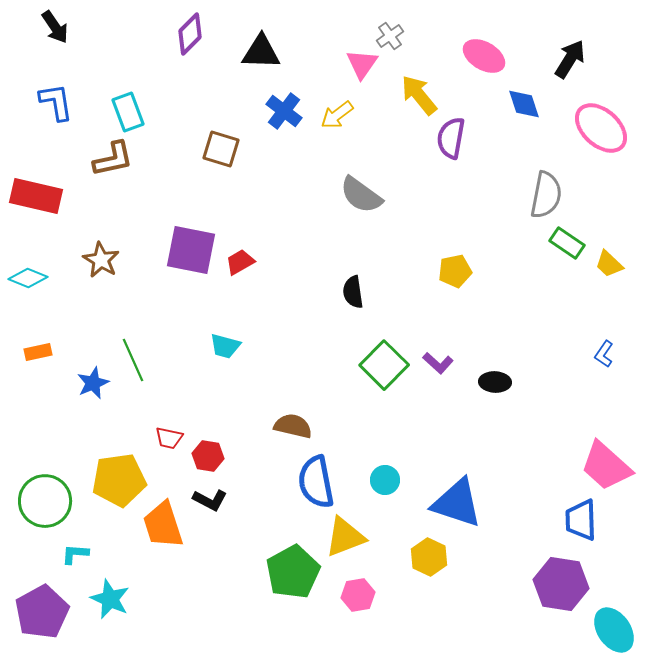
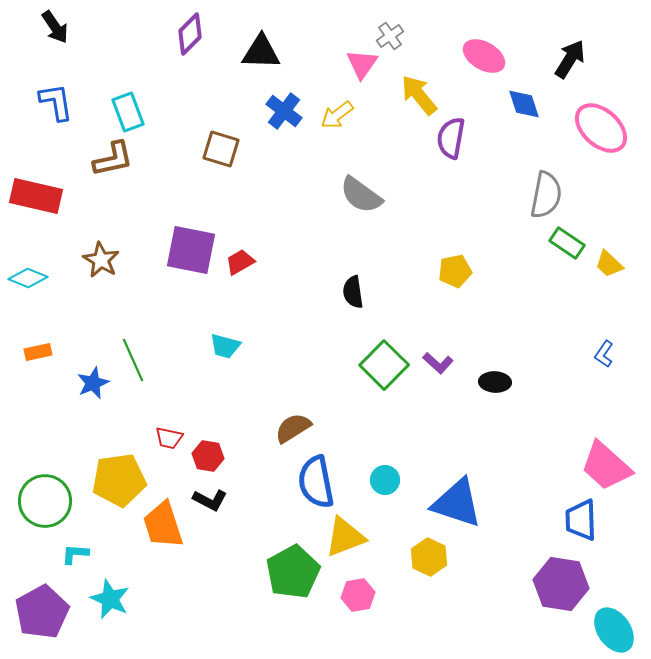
brown semicircle at (293, 426): moved 2 px down; rotated 45 degrees counterclockwise
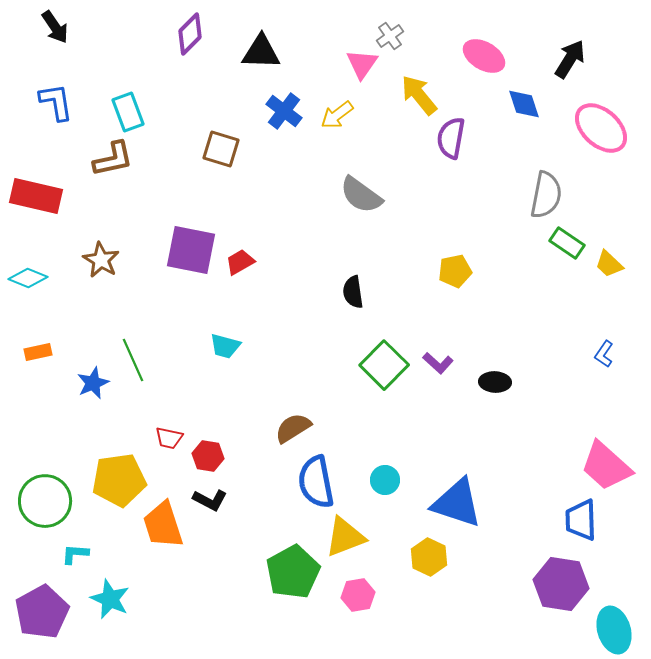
cyan ellipse at (614, 630): rotated 18 degrees clockwise
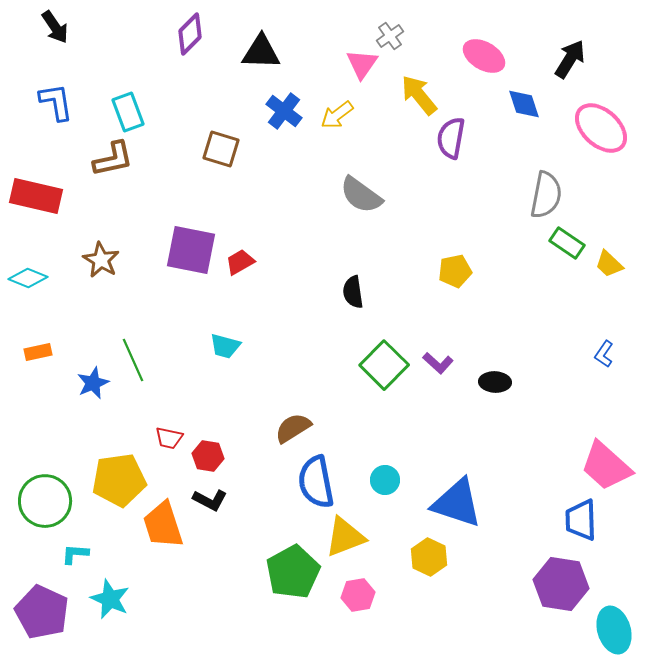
purple pentagon at (42, 612): rotated 18 degrees counterclockwise
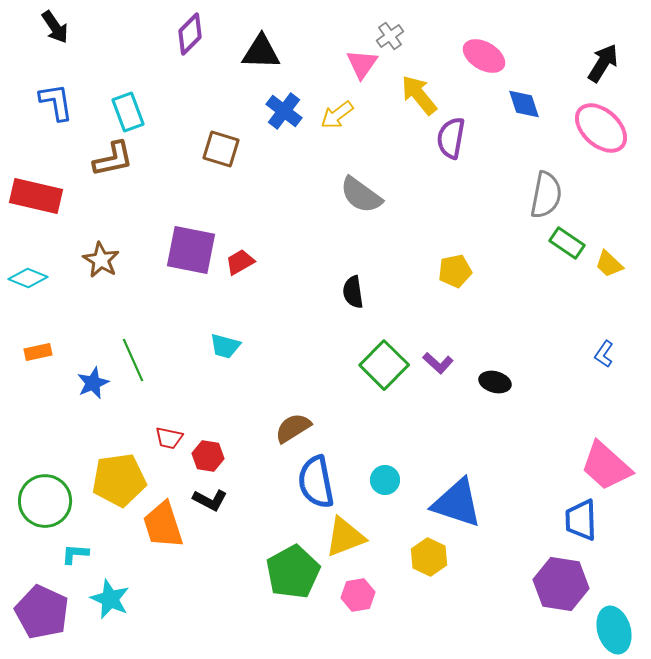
black arrow at (570, 59): moved 33 px right, 4 px down
black ellipse at (495, 382): rotated 12 degrees clockwise
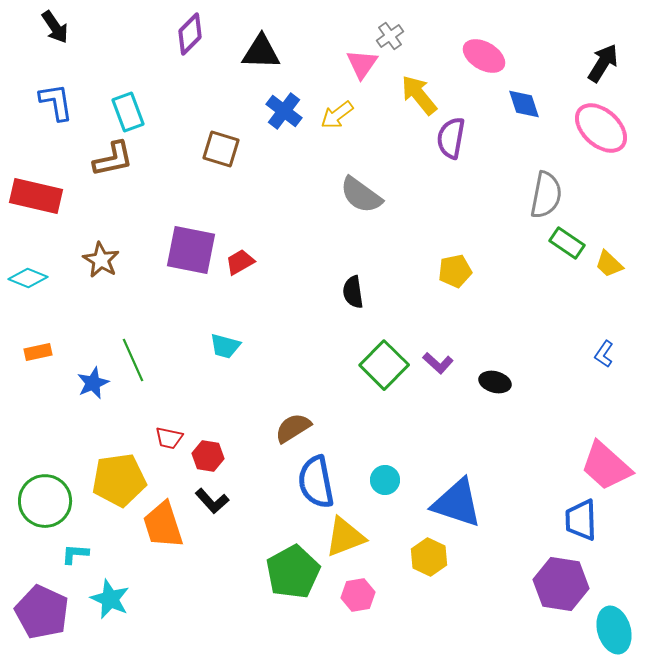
black L-shape at (210, 500): moved 2 px right, 1 px down; rotated 20 degrees clockwise
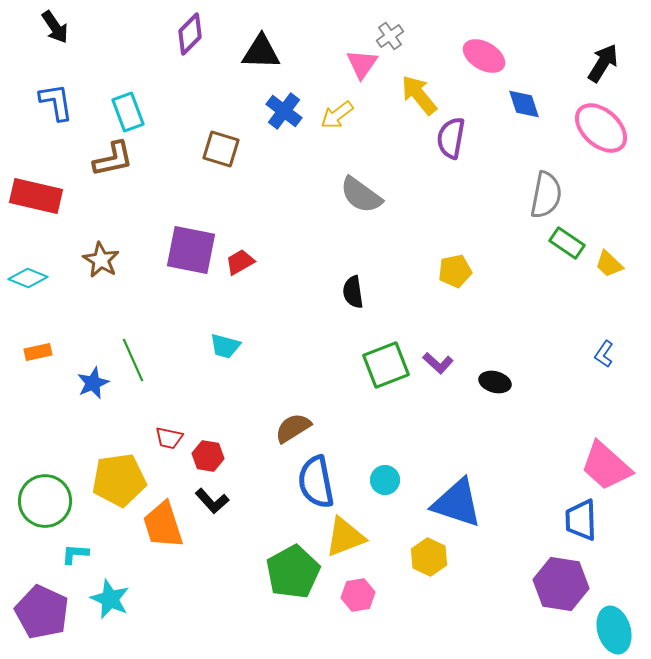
green square at (384, 365): moved 2 px right; rotated 24 degrees clockwise
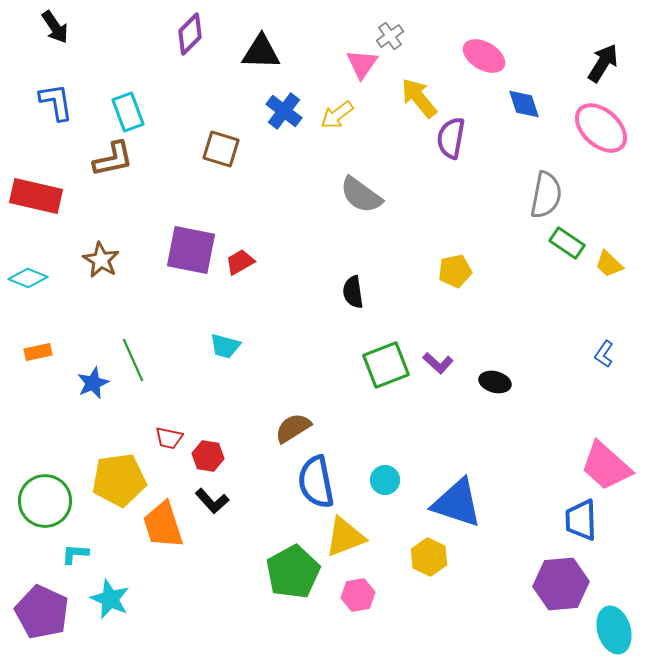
yellow arrow at (419, 95): moved 3 px down
purple hexagon at (561, 584): rotated 14 degrees counterclockwise
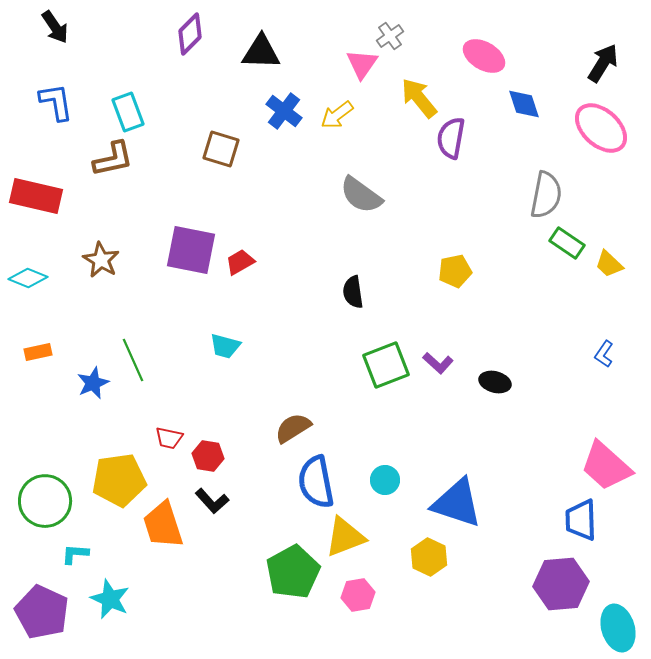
cyan ellipse at (614, 630): moved 4 px right, 2 px up
